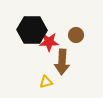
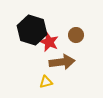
black hexagon: rotated 16 degrees clockwise
red star: rotated 24 degrees clockwise
brown arrow: rotated 100 degrees counterclockwise
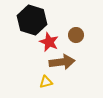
black hexagon: moved 10 px up
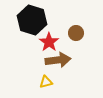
brown circle: moved 2 px up
red star: rotated 12 degrees clockwise
brown arrow: moved 4 px left, 2 px up
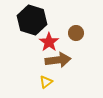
yellow triangle: rotated 24 degrees counterclockwise
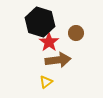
black hexagon: moved 8 px right, 2 px down
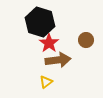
brown circle: moved 10 px right, 7 px down
red star: moved 1 px down
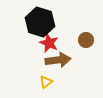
red star: rotated 12 degrees counterclockwise
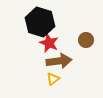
brown arrow: moved 1 px right, 1 px down
yellow triangle: moved 7 px right, 3 px up
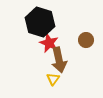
brown arrow: moved 1 px up; rotated 85 degrees clockwise
yellow triangle: rotated 16 degrees counterclockwise
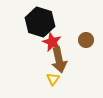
red star: moved 3 px right, 1 px up
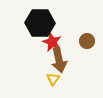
black hexagon: moved 1 px down; rotated 16 degrees counterclockwise
brown circle: moved 1 px right, 1 px down
